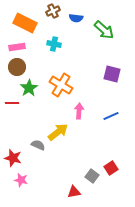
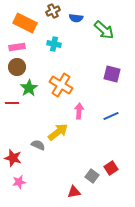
pink star: moved 2 px left, 2 px down; rotated 24 degrees counterclockwise
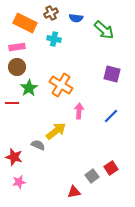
brown cross: moved 2 px left, 2 px down
cyan cross: moved 5 px up
blue line: rotated 21 degrees counterclockwise
yellow arrow: moved 2 px left, 1 px up
red star: moved 1 px right, 1 px up
gray square: rotated 16 degrees clockwise
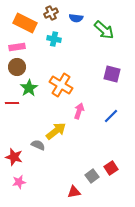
pink arrow: rotated 14 degrees clockwise
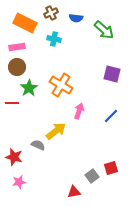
red square: rotated 16 degrees clockwise
